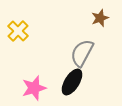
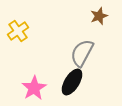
brown star: moved 1 px left, 2 px up
yellow cross: rotated 10 degrees clockwise
pink star: rotated 15 degrees counterclockwise
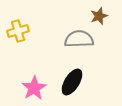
yellow cross: rotated 20 degrees clockwise
gray semicircle: moved 3 px left, 14 px up; rotated 60 degrees clockwise
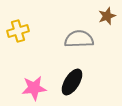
brown star: moved 8 px right
pink star: rotated 25 degrees clockwise
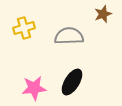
brown star: moved 4 px left, 2 px up
yellow cross: moved 6 px right, 3 px up
gray semicircle: moved 10 px left, 3 px up
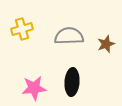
brown star: moved 3 px right, 30 px down
yellow cross: moved 2 px left, 1 px down
black ellipse: rotated 28 degrees counterclockwise
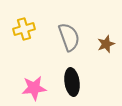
yellow cross: moved 2 px right
gray semicircle: moved 1 px down; rotated 72 degrees clockwise
black ellipse: rotated 12 degrees counterclockwise
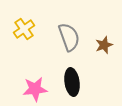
yellow cross: rotated 20 degrees counterclockwise
brown star: moved 2 px left, 1 px down
pink star: moved 1 px right, 1 px down
